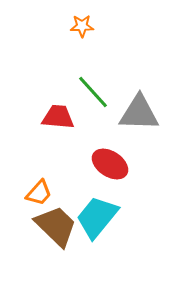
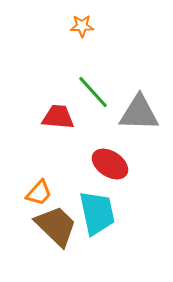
cyan trapezoid: moved 4 px up; rotated 129 degrees clockwise
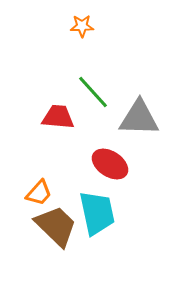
gray triangle: moved 5 px down
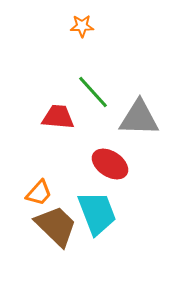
cyan trapezoid: rotated 9 degrees counterclockwise
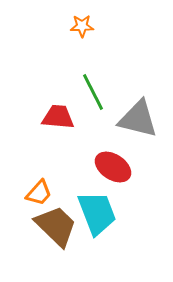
green line: rotated 15 degrees clockwise
gray triangle: moved 1 px left, 1 px down; rotated 12 degrees clockwise
red ellipse: moved 3 px right, 3 px down
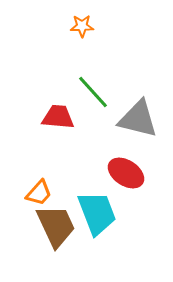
green line: rotated 15 degrees counterclockwise
red ellipse: moved 13 px right, 6 px down
brown trapezoid: rotated 21 degrees clockwise
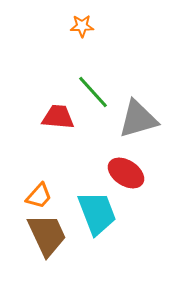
gray triangle: rotated 30 degrees counterclockwise
orange trapezoid: moved 3 px down
brown trapezoid: moved 9 px left, 9 px down
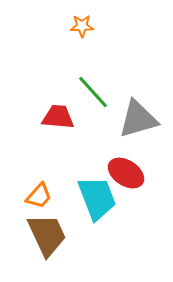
cyan trapezoid: moved 15 px up
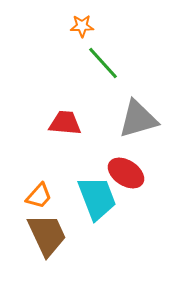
green line: moved 10 px right, 29 px up
red trapezoid: moved 7 px right, 6 px down
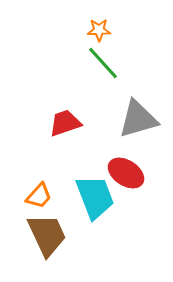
orange star: moved 17 px right, 4 px down
red trapezoid: rotated 24 degrees counterclockwise
cyan trapezoid: moved 2 px left, 1 px up
